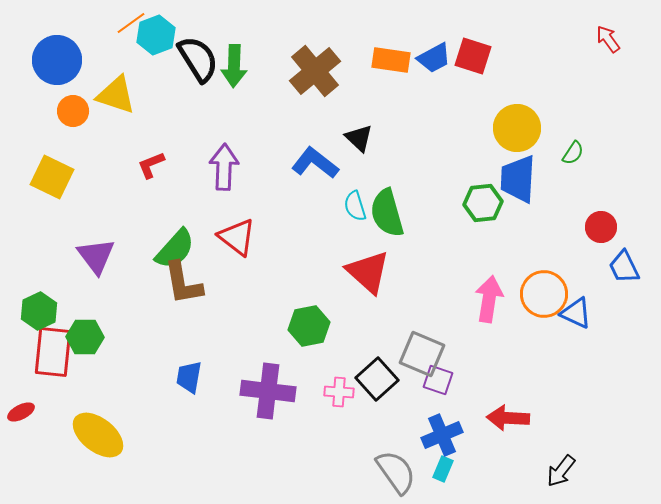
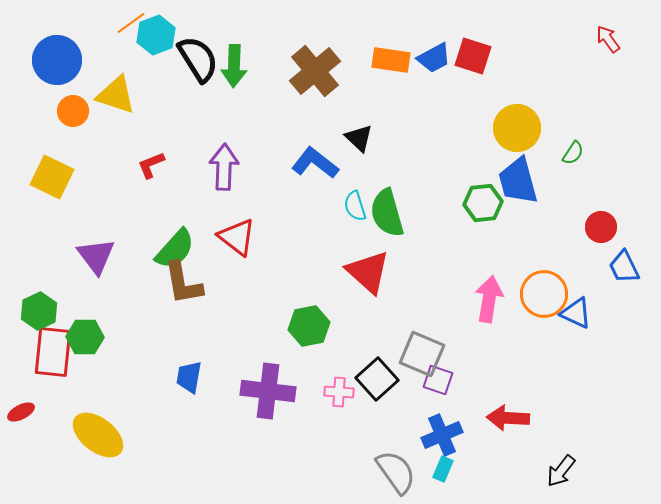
blue trapezoid at (518, 179): moved 2 px down; rotated 18 degrees counterclockwise
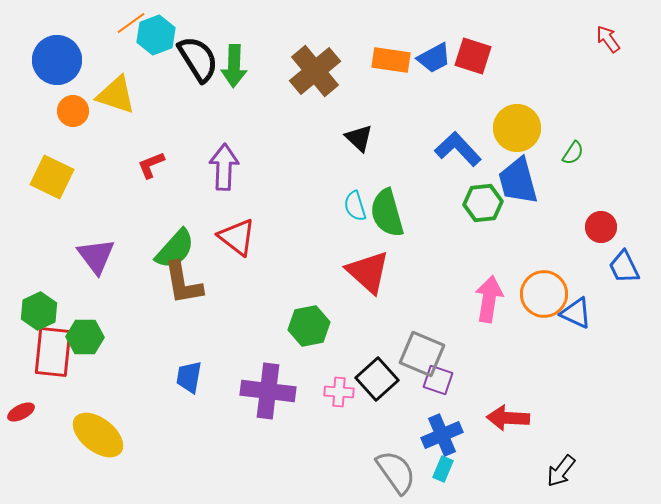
blue L-shape at (315, 163): moved 143 px right, 14 px up; rotated 9 degrees clockwise
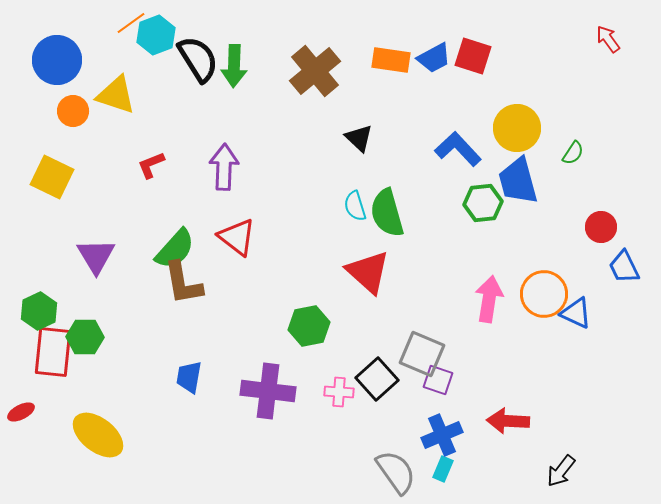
purple triangle at (96, 256): rotated 6 degrees clockwise
red arrow at (508, 418): moved 3 px down
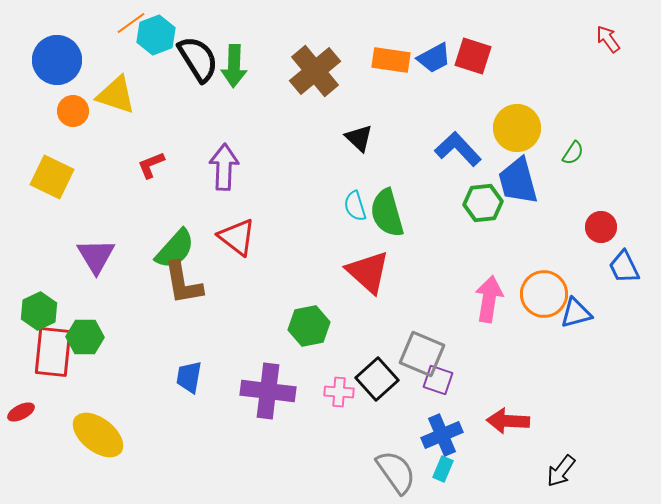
blue triangle at (576, 313): rotated 40 degrees counterclockwise
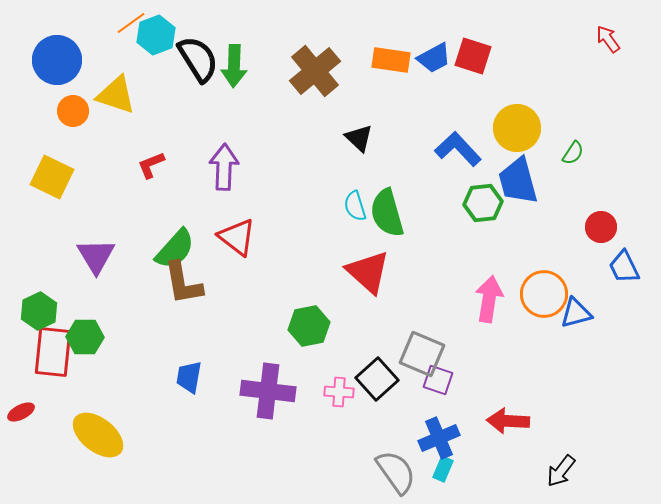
blue cross at (442, 435): moved 3 px left, 3 px down
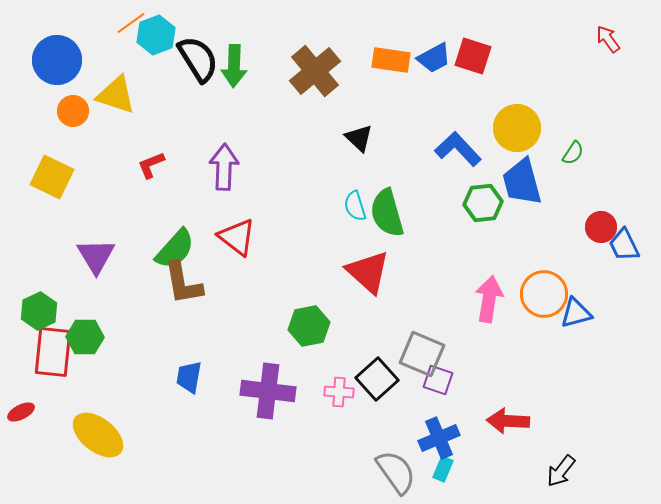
blue trapezoid at (518, 181): moved 4 px right, 1 px down
blue trapezoid at (624, 267): moved 22 px up
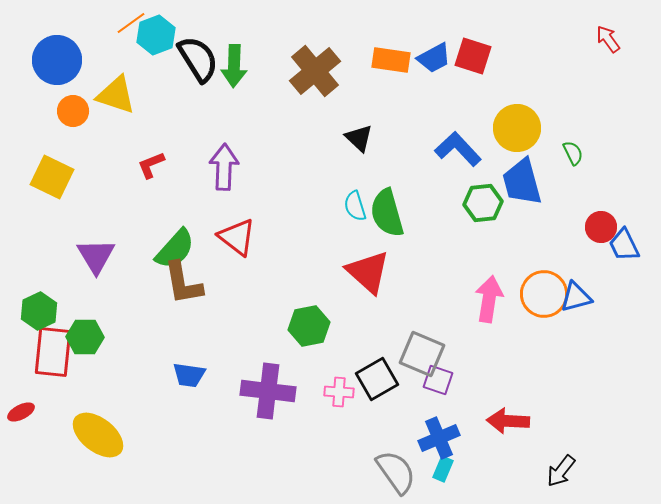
green semicircle at (573, 153): rotated 60 degrees counterclockwise
blue triangle at (576, 313): moved 16 px up
blue trapezoid at (189, 377): moved 2 px up; rotated 92 degrees counterclockwise
black square at (377, 379): rotated 12 degrees clockwise
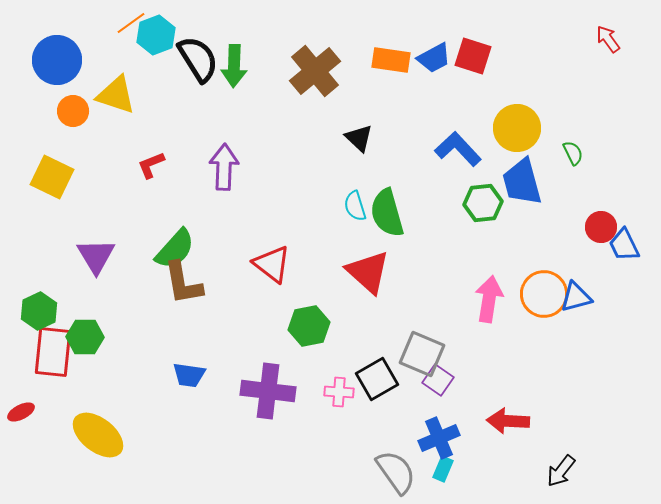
red triangle at (237, 237): moved 35 px right, 27 px down
purple square at (438, 380): rotated 16 degrees clockwise
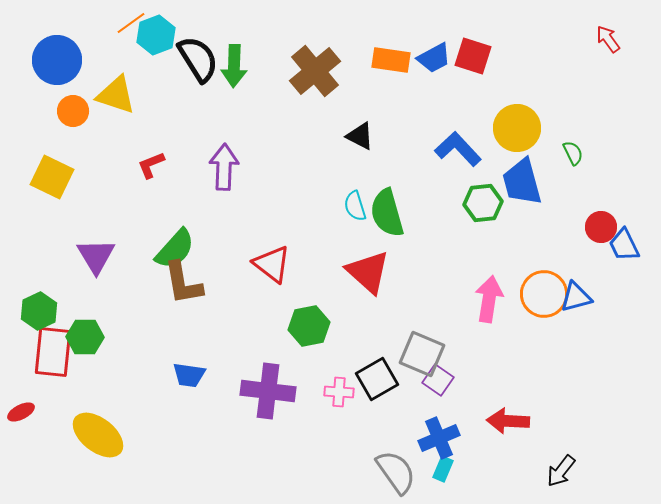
black triangle at (359, 138): moved 1 px right, 2 px up; rotated 16 degrees counterclockwise
